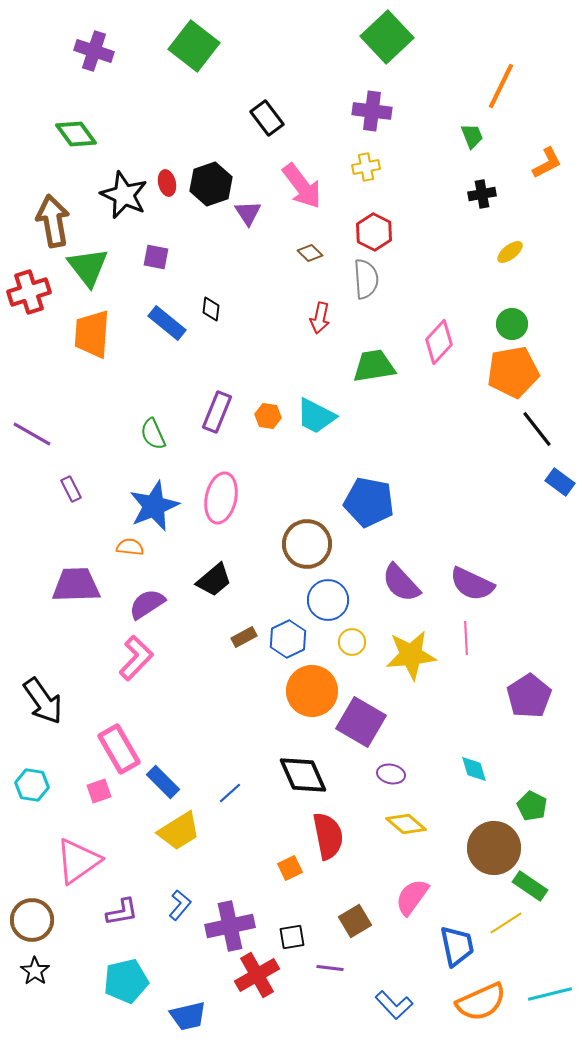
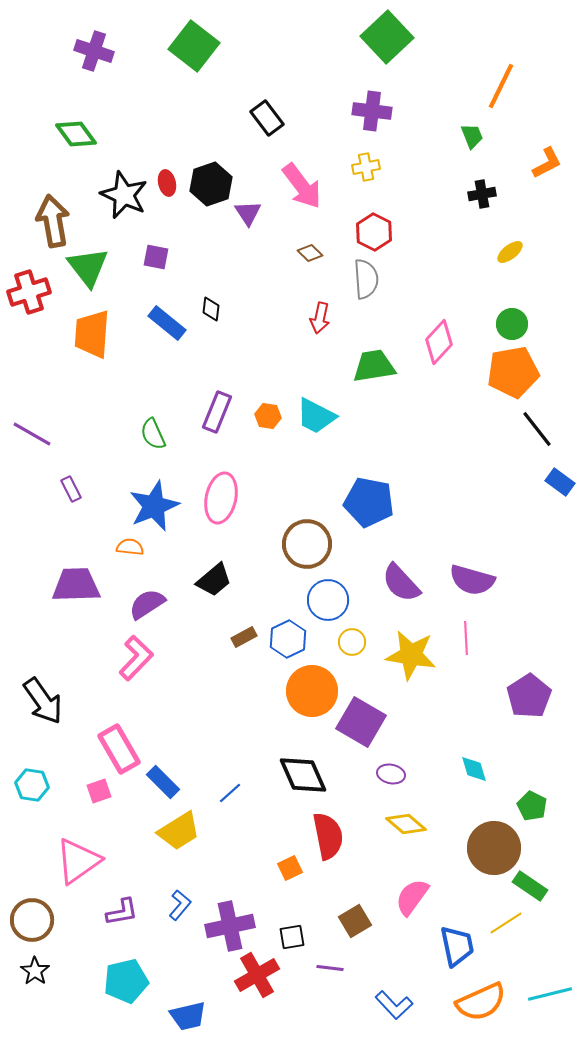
purple semicircle at (472, 584): moved 4 px up; rotated 9 degrees counterclockwise
yellow star at (411, 655): rotated 15 degrees clockwise
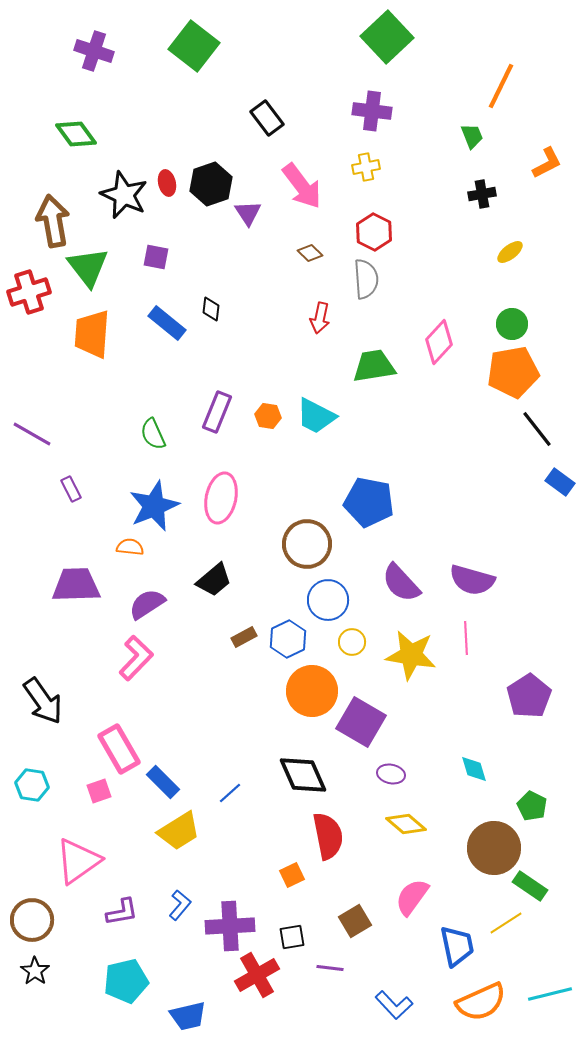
orange square at (290, 868): moved 2 px right, 7 px down
purple cross at (230, 926): rotated 9 degrees clockwise
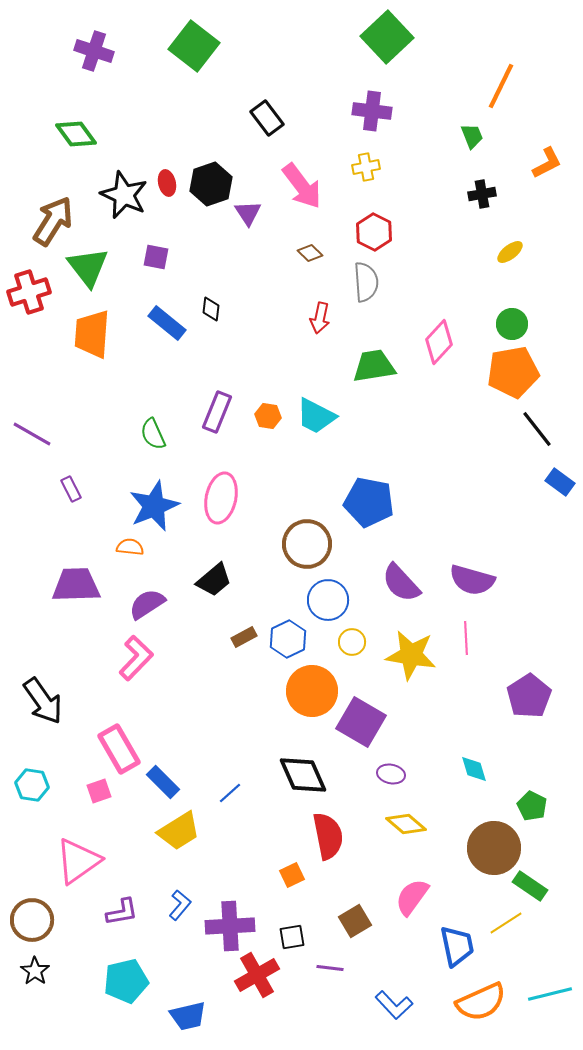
brown arrow at (53, 221): rotated 42 degrees clockwise
gray semicircle at (366, 279): moved 3 px down
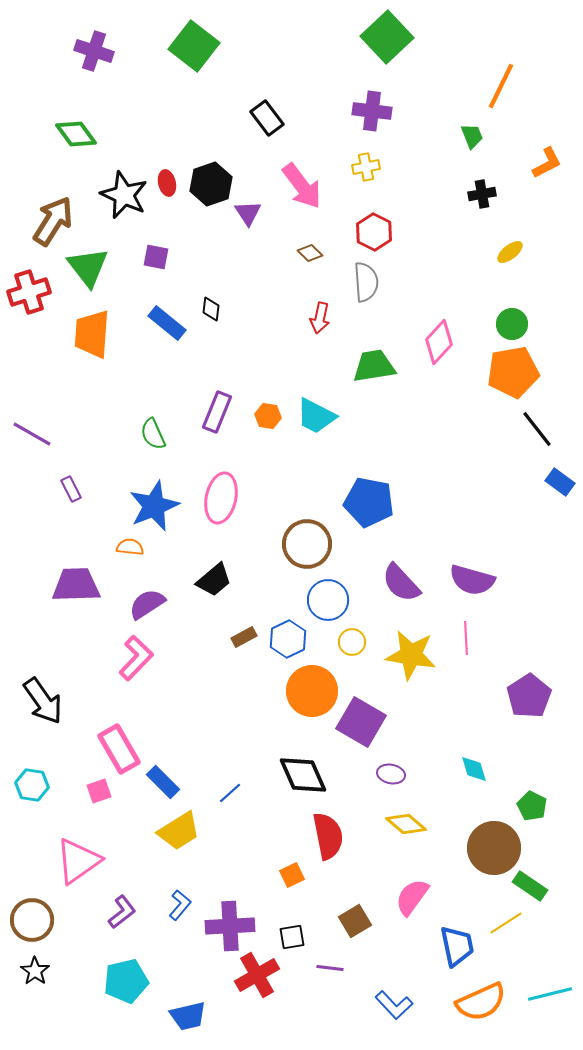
purple L-shape at (122, 912): rotated 28 degrees counterclockwise
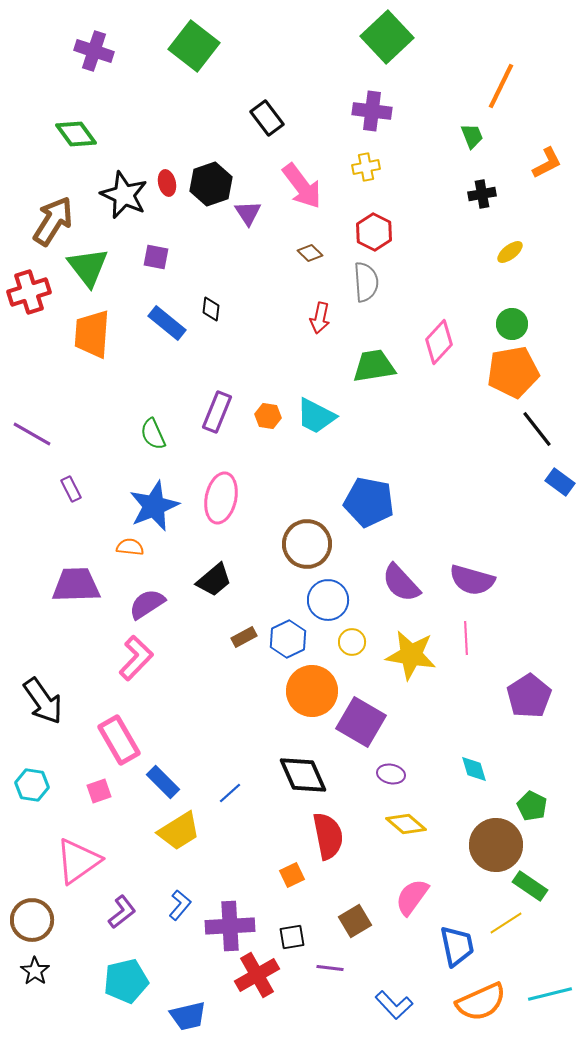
pink rectangle at (119, 749): moved 9 px up
brown circle at (494, 848): moved 2 px right, 3 px up
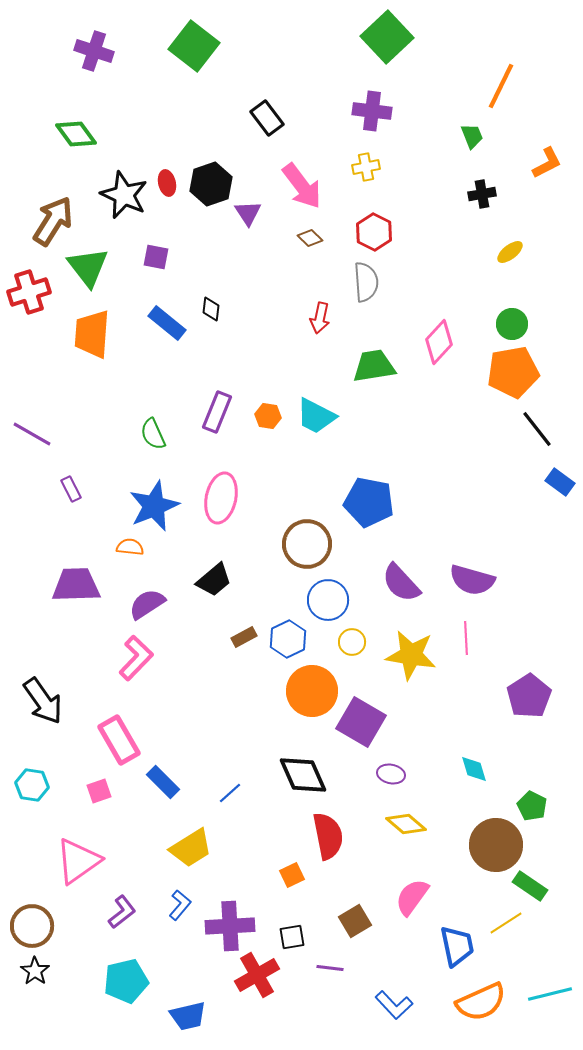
brown diamond at (310, 253): moved 15 px up
yellow trapezoid at (179, 831): moved 12 px right, 17 px down
brown circle at (32, 920): moved 6 px down
